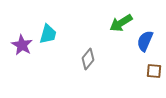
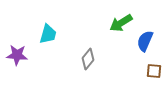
purple star: moved 5 px left, 10 px down; rotated 25 degrees counterclockwise
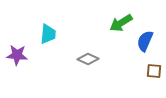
cyan trapezoid: rotated 10 degrees counterclockwise
gray diamond: rotated 75 degrees clockwise
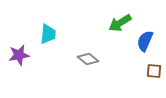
green arrow: moved 1 px left
purple star: moved 2 px right; rotated 15 degrees counterclockwise
gray diamond: rotated 15 degrees clockwise
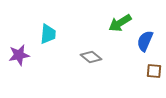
gray diamond: moved 3 px right, 2 px up
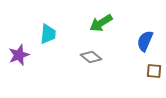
green arrow: moved 19 px left
purple star: rotated 10 degrees counterclockwise
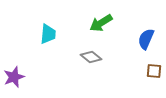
blue semicircle: moved 1 px right, 2 px up
purple star: moved 5 px left, 22 px down
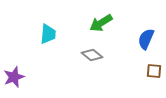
gray diamond: moved 1 px right, 2 px up
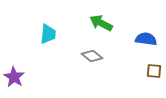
green arrow: rotated 60 degrees clockwise
blue semicircle: rotated 75 degrees clockwise
gray diamond: moved 1 px down
purple star: rotated 20 degrees counterclockwise
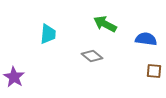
green arrow: moved 4 px right, 1 px down
